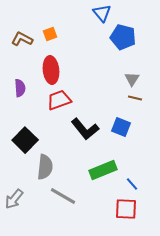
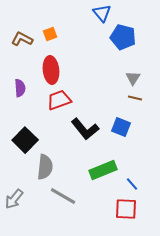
gray triangle: moved 1 px right, 1 px up
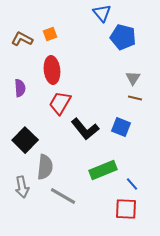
red ellipse: moved 1 px right
red trapezoid: moved 1 px right, 3 px down; rotated 40 degrees counterclockwise
gray arrow: moved 8 px right, 12 px up; rotated 50 degrees counterclockwise
